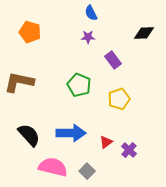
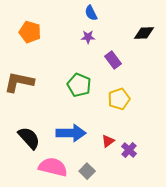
black semicircle: moved 3 px down
red triangle: moved 2 px right, 1 px up
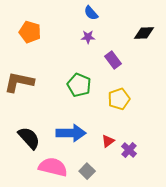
blue semicircle: rotated 14 degrees counterclockwise
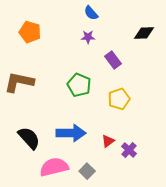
pink semicircle: moved 1 px right; rotated 28 degrees counterclockwise
